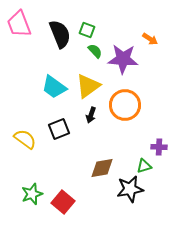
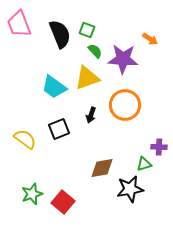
yellow triangle: moved 1 px left, 8 px up; rotated 16 degrees clockwise
green triangle: moved 2 px up
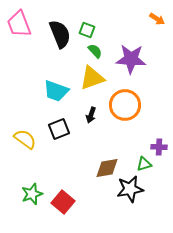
orange arrow: moved 7 px right, 20 px up
purple star: moved 8 px right
yellow triangle: moved 5 px right
cyan trapezoid: moved 2 px right, 4 px down; rotated 16 degrees counterclockwise
brown diamond: moved 5 px right
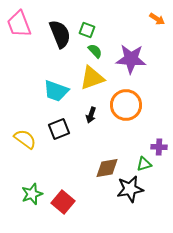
orange circle: moved 1 px right
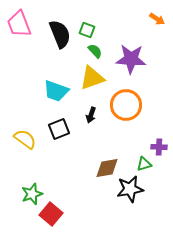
red square: moved 12 px left, 12 px down
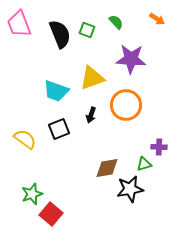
green semicircle: moved 21 px right, 29 px up
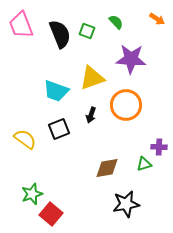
pink trapezoid: moved 2 px right, 1 px down
green square: moved 1 px down
black star: moved 4 px left, 15 px down
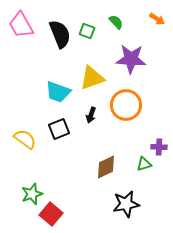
pink trapezoid: rotated 8 degrees counterclockwise
cyan trapezoid: moved 2 px right, 1 px down
brown diamond: moved 1 px left, 1 px up; rotated 15 degrees counterclockwise
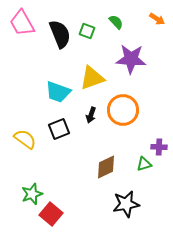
pink trapezoid: moved 1 px right, 2 px up
orange circle: moved 3 px left, 5 px down
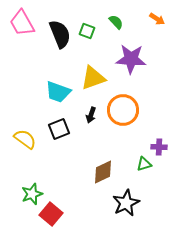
yellow triangle: moved 1 px right
brown diamond: moved 3 px left, 5 px down
black star: moved 1 px up; rotated 16 degrees counterclockwise
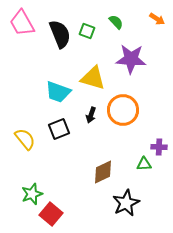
yellow triangle: rotated 36 degrees clockwise
yellow semicircle: rotated 15 degrees clockwise
green triangle: rotated 14 degrees clockwise
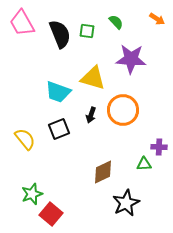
green square: rotated 14 degrees counterclockwise
